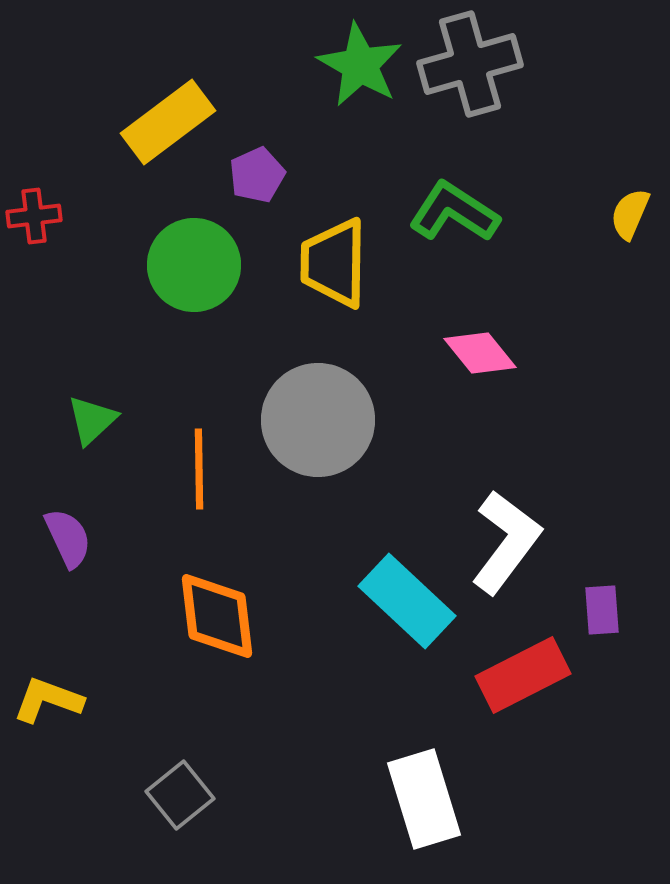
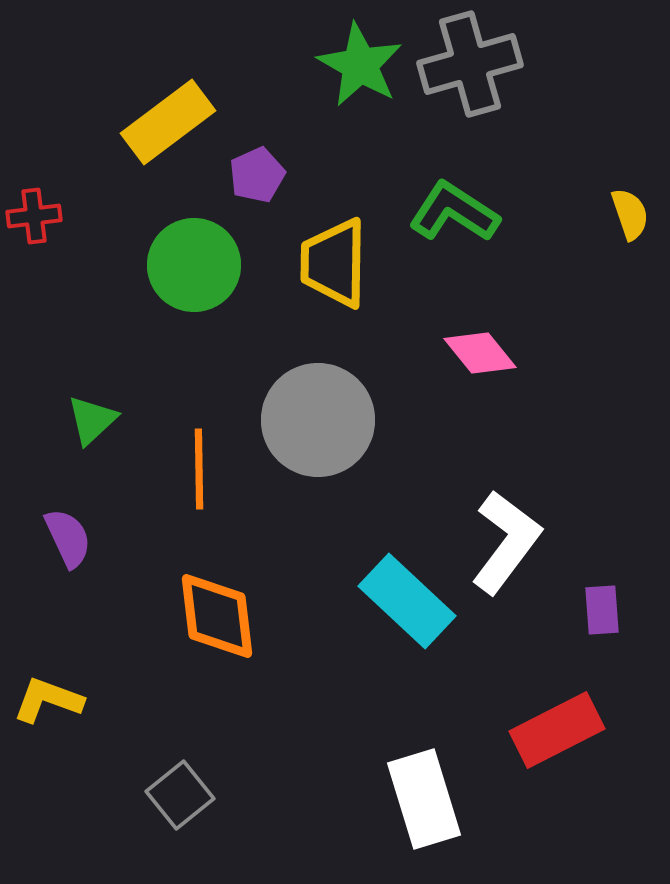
yellow semicircle: rotated 138 degrees clockwise
red rectangle: moved 34 px right, 55 px down
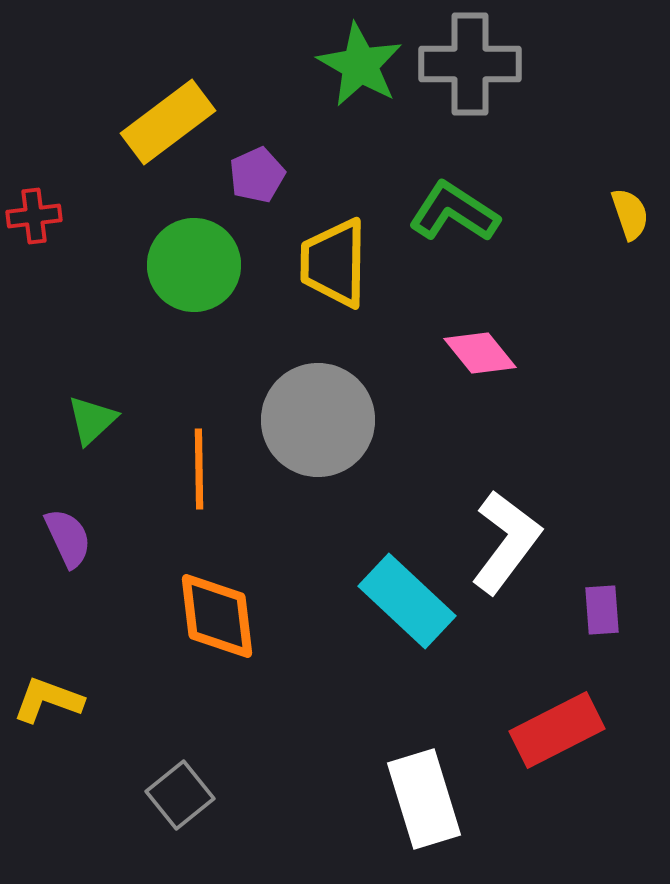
gray cross: rotated 16 degrees clockwise
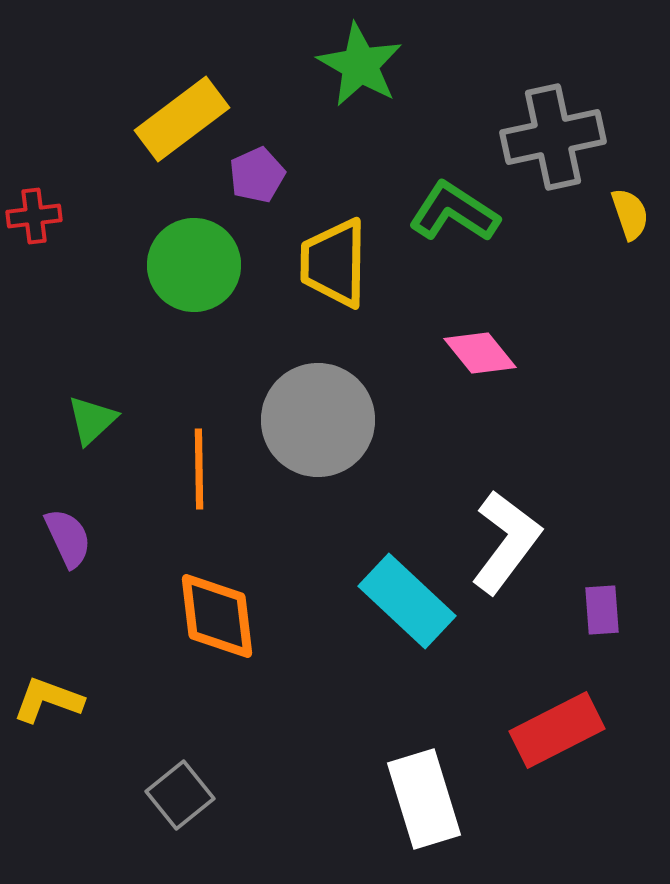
gray cross: moved 83 px right, 73 px down; rotated 12 degrees counterclockwise
yellow rectangle: moved 14 px right, 3 px up
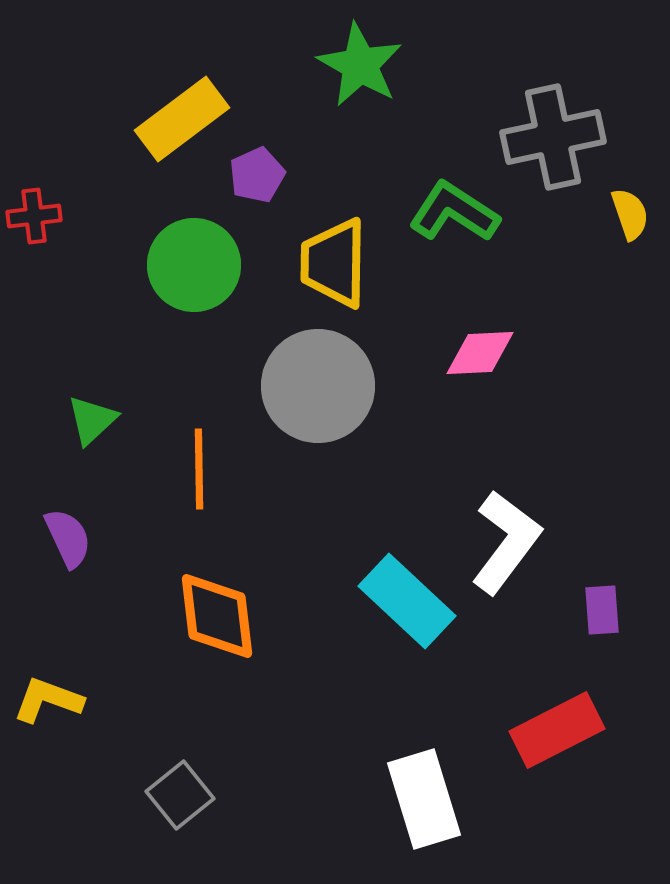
pink diamond: rotated 54 degrees counterclockwise
gray circle: moved 34 px up
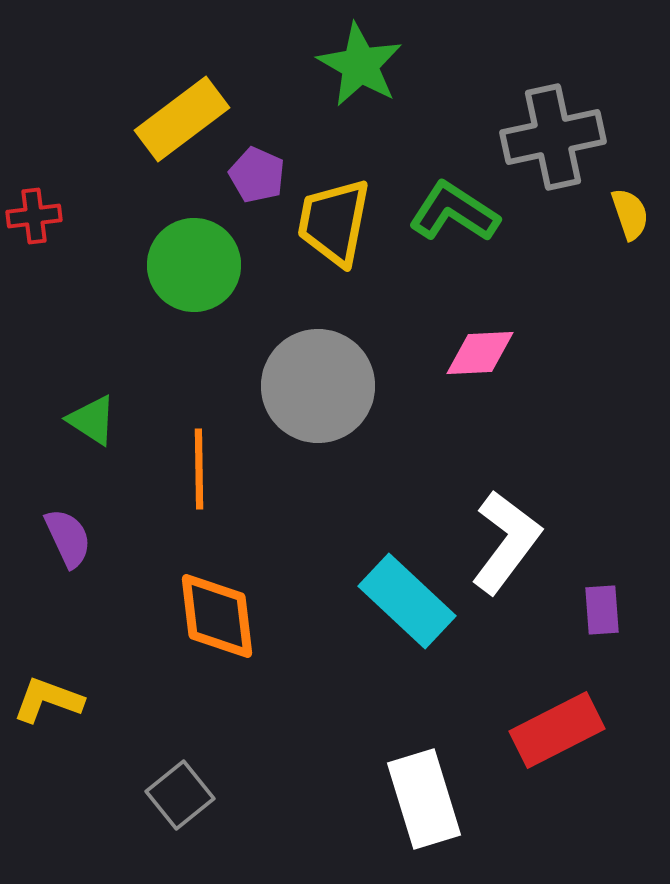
purple pentagon: rotated 24 degrees counterclockwise
yellow trapezoid: moved 41 px up; rotated 10 degrees clockwise
green triangle: rotated 44 degrees counterclockwise
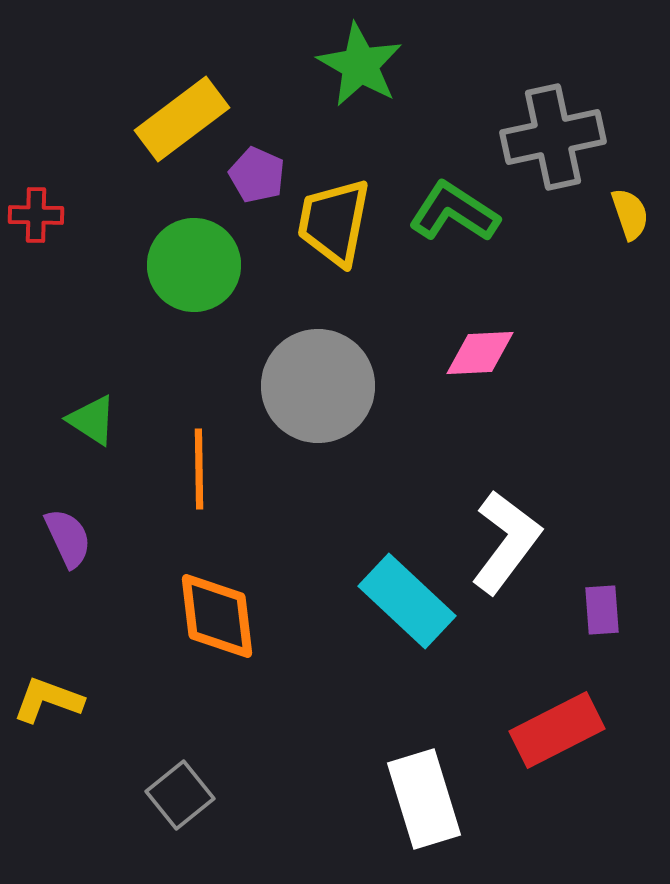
red cross: moved 2 px right, 1 px up; rotated 8 degrees clockwise
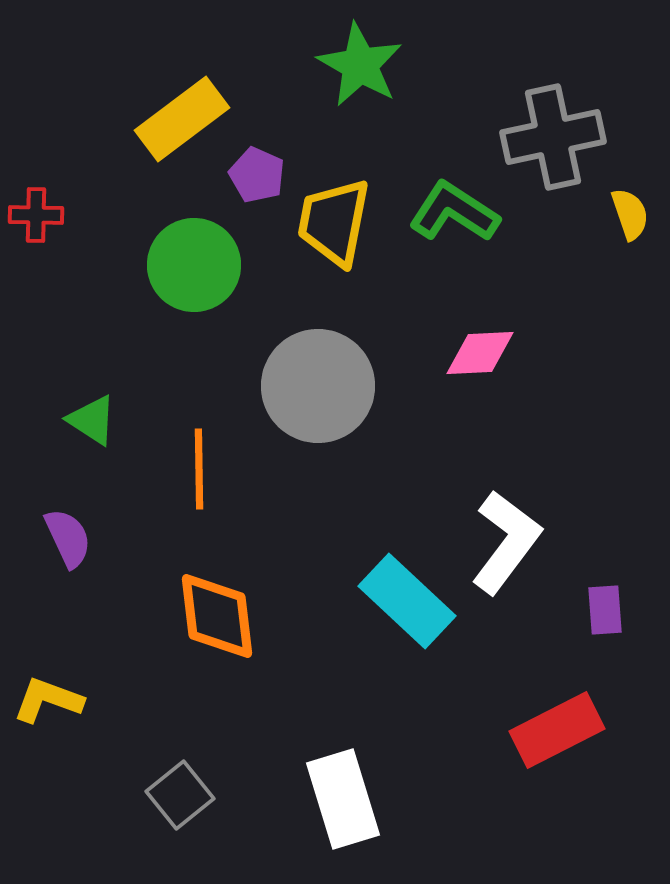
purple rectangle: moved 3 px right
white rectangle: moved 81 px left
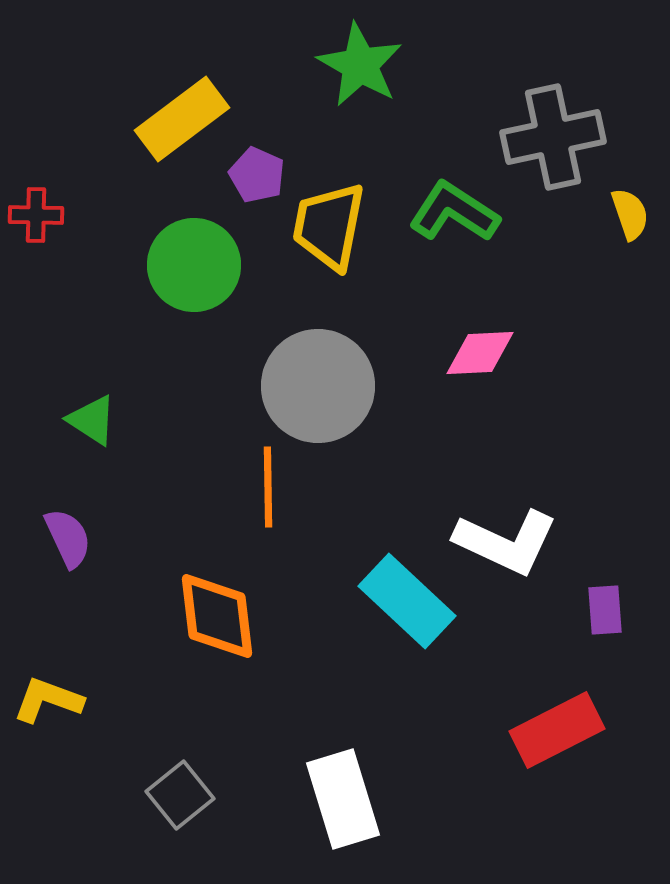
yellow trapezoid: moved 5 px left, 4 px down
orange line: moved 69 px right, 18 px down
white L-shape: rotated 78 degrees clockwise
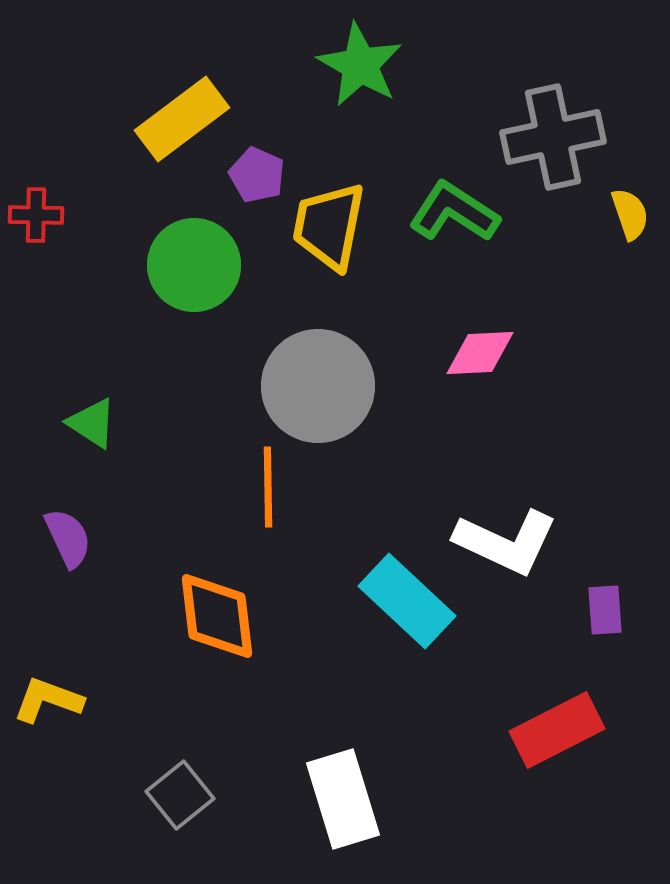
green triangle: moved 3 px down
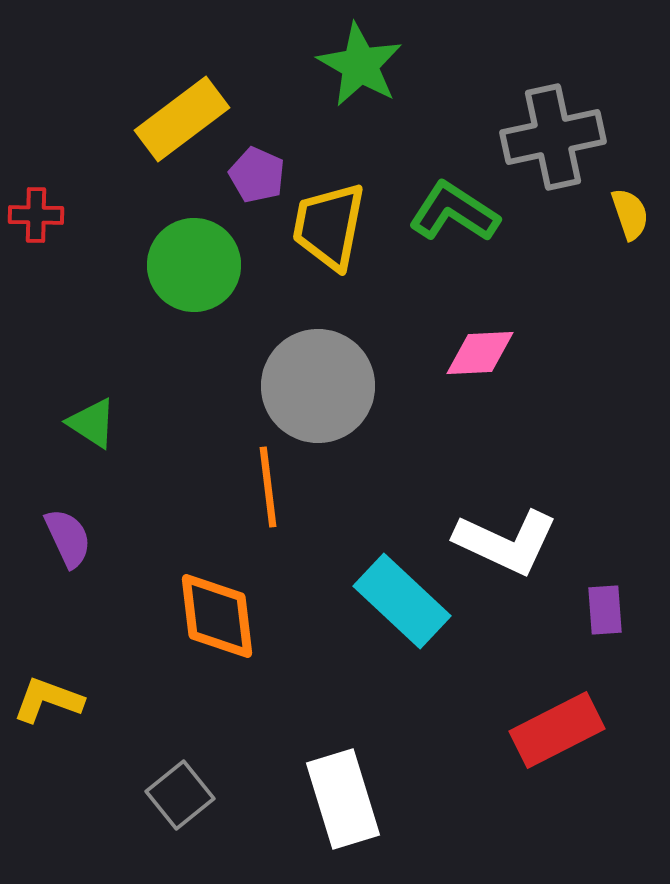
orange line: rotated 6 degrees counterclockwise
cyan rectangle: moved 5 px left
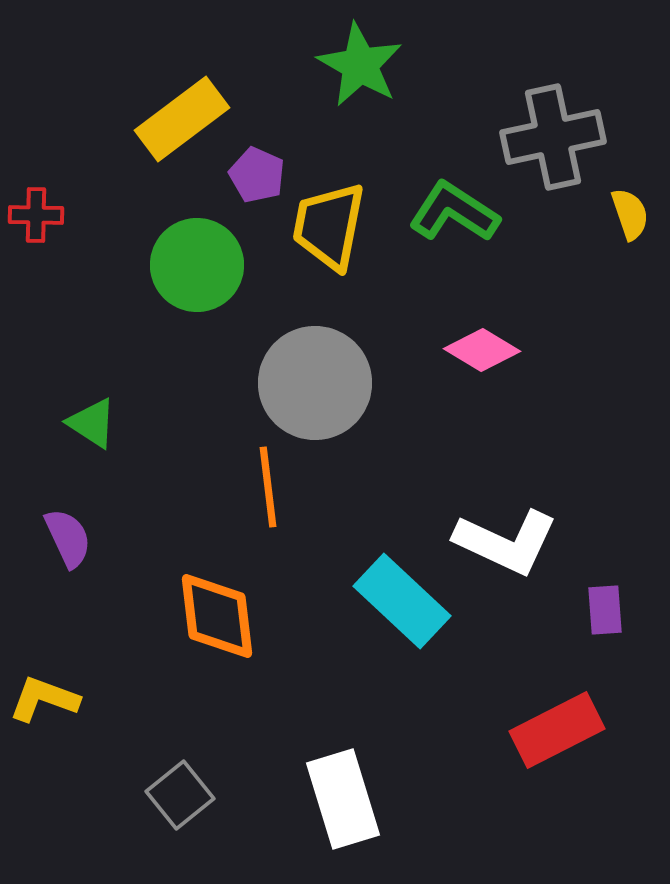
green circle: moved 3 px right
pink diamond: moved 2 px right, 3 px up; rotated 34 degrees clockwise
gray circle: moved 3 px left, 3 px up
yellow L-shape: moved 4 px left, 1 px up
